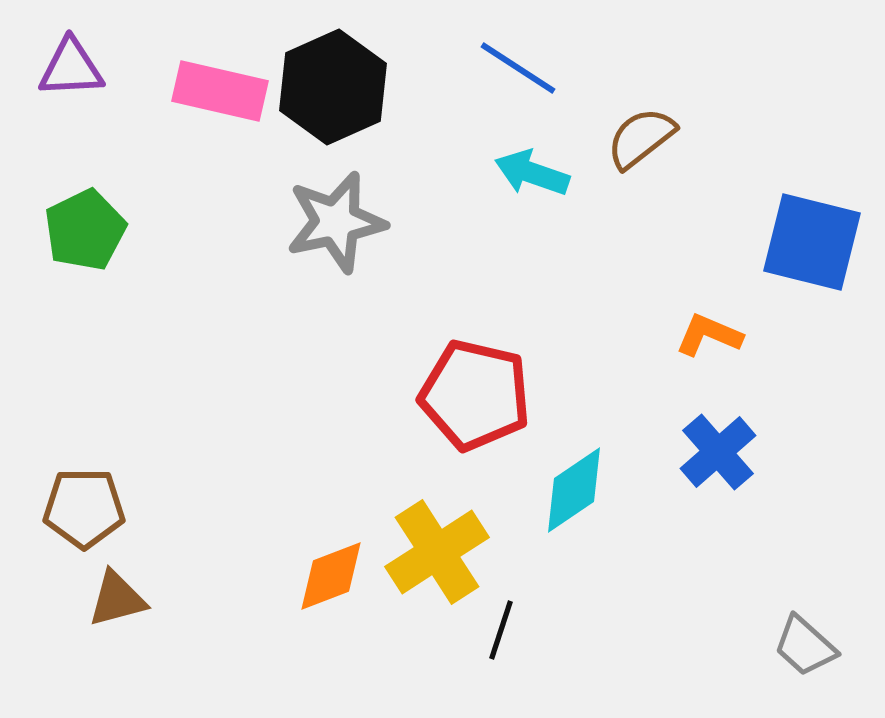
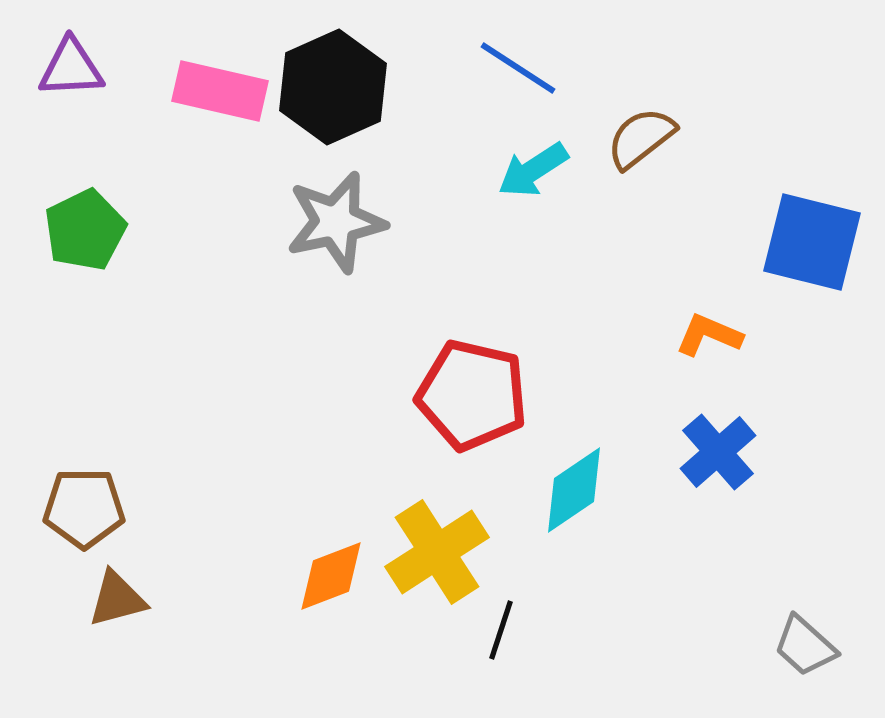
cyan arrow: moved 1 px right, 3 px up; rotated 52 degrees counterclockwise
red pentagon: moved 3 px left
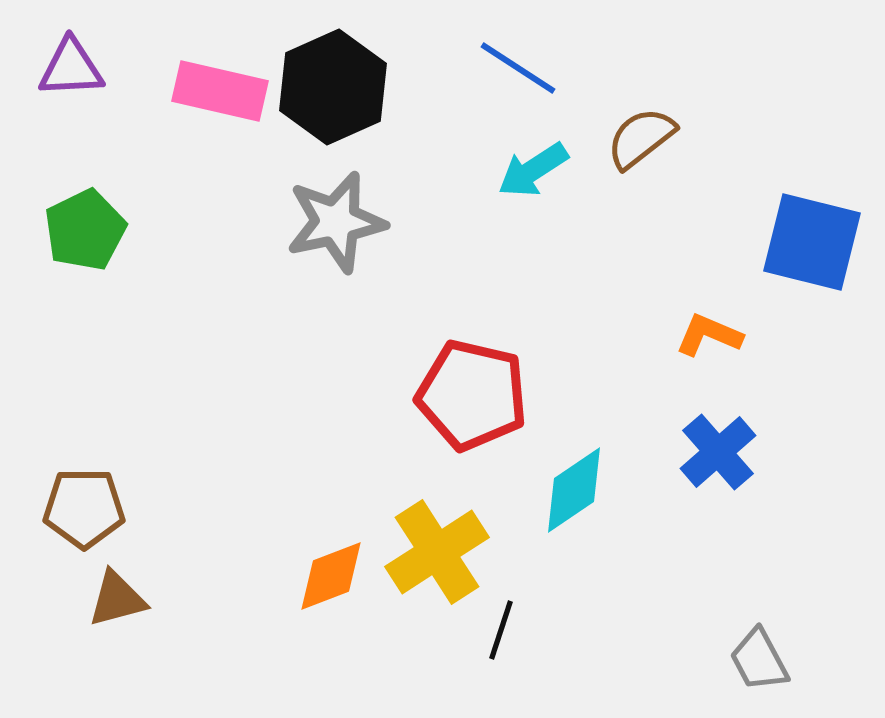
gray trapezoid: moved 46 px left, 14 px down; rotated 20 degrees clockwise
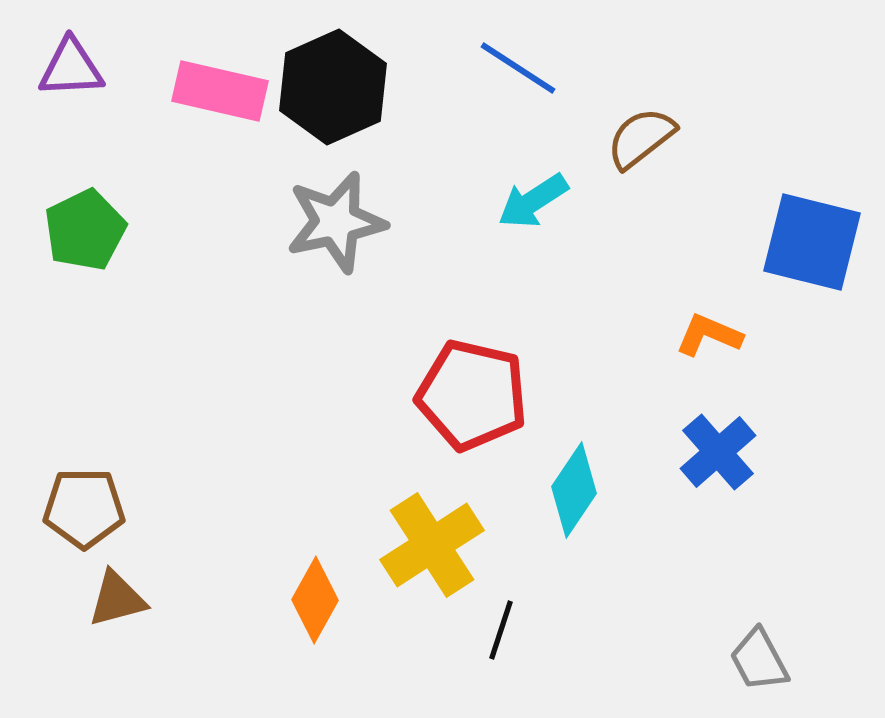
cyan arrow: moved 31 px down
cyan diamond: rotated 22 degrees counterclockwise
yellow cross: moved 5 px left, 7 px up
orange diamond: moved 16 px left, 24 px down; rotated 40 degrees counterclockwise
